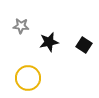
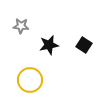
black star: moved 3 px down
yellow circle: moved 2 px right, 2 px down
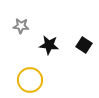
black star: rotated 18 degrees clockwise
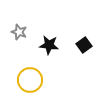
gray star: moved 2 px left, 6 px down; rotated 14 degrees clockwise
black square: rotated 21 degrees clockwise
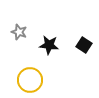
black square: rotated 21 degrees counterclockwise
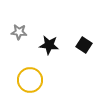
gray star: rotated 14 degrees counterclockwise
